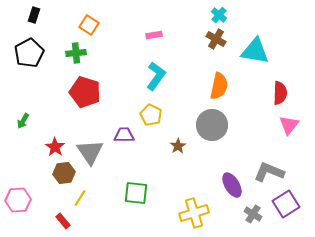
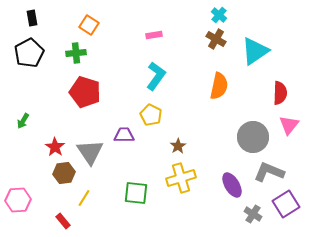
black rectangle: moved 2 px left, 3 px down; rotated 28 degrees counterclockwise
cyan triangle: rotated 44 degrees counterclockwise
gray circle: moved 41 px right, 12 px down
yellow line: moved 4 px right
yellow cross: moved 13 px left, 35 px up
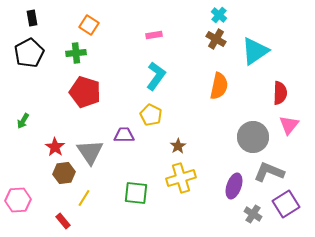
purple ellipse: moved 2 px right, 1 px down; rotated 50 degrees clockwise
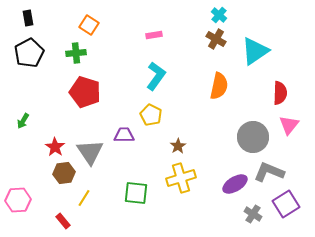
black rectangle: moved 4 px left
purple ellipse: moved 1 px right, 2 px up; rotated 40 degrees clockwise
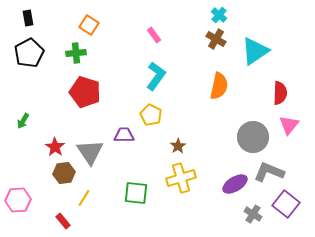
pink rectangle: rotated 63 degrees clockwise
purple square: rotated 20 degrees counterclockwise
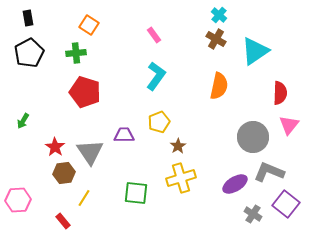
yellow pentagon: moved 8 px right, 7 px down; rotated 25 degrees clockwise
